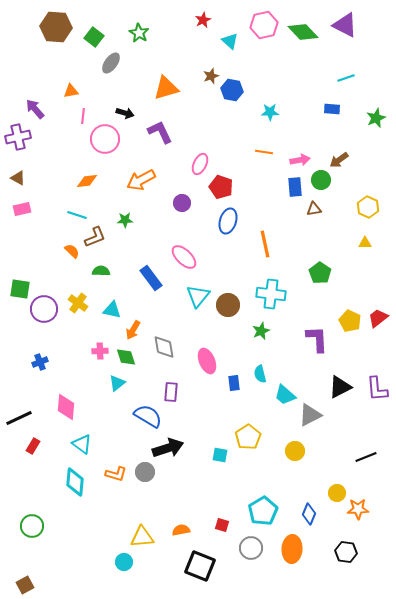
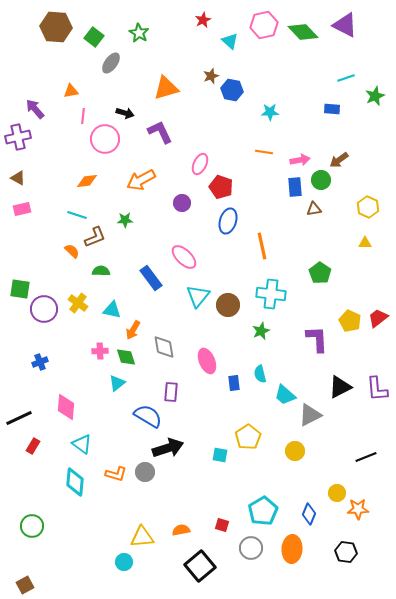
green star at (376, 118): moved 1 px left, 22 px up
orange line at (265, 244): moved 3 px left, 2 px down
black square at (200, 566): rotated 28 degrees clockwise
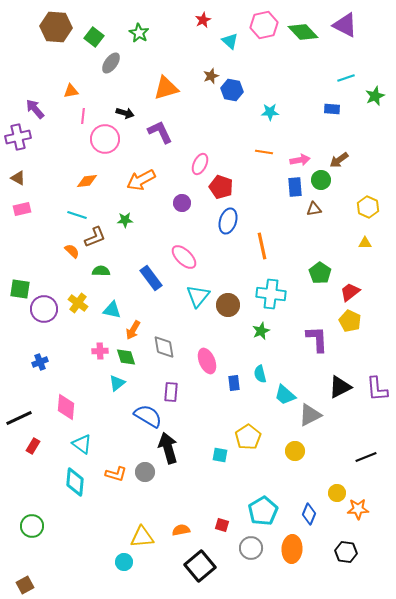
red trapezoid at (378, 318): moved 28 px left, 26 px up
black arrow at (168, 448): rotated 88 degrees counterclockwise
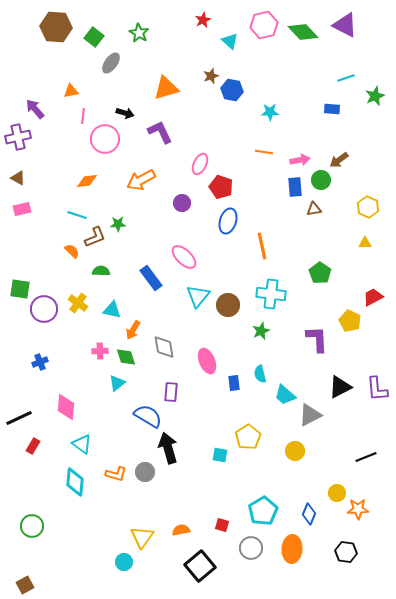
green star at (125, 220): moved 7 px left, 4 px down
red trapezoid at (350, 292): moved 23 px right, 5 px down; rotated 10 degrees clockwise
yellow triangle at (142, 537): rotated 50 degrees counterclockwise
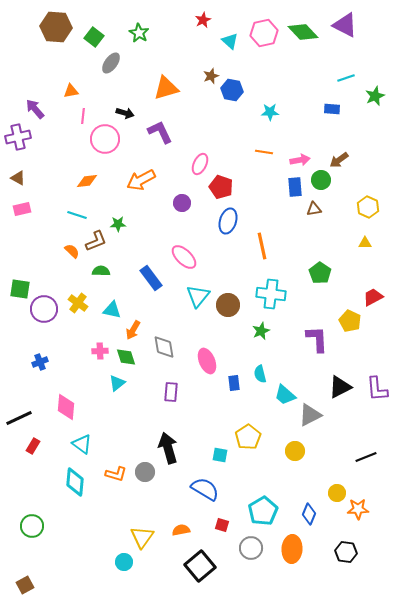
pink hexagon at (264, 25): moved 8 px down
brown L-shape at (95, 237): moved 1 px right, 4 px down
blue semicircle at (148, 416): moved 57 px right, 73 px down
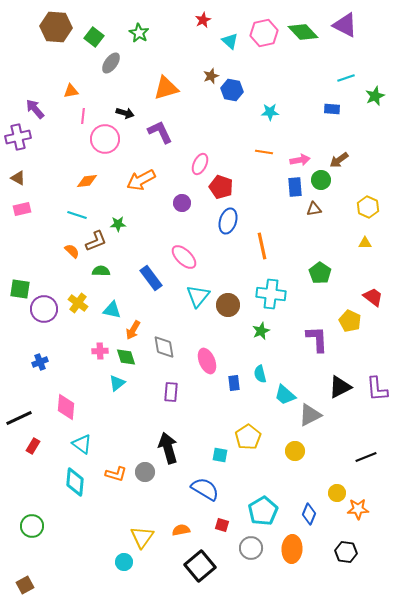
red trapezoid at (373, 297): rotated 65 degrees clockwise
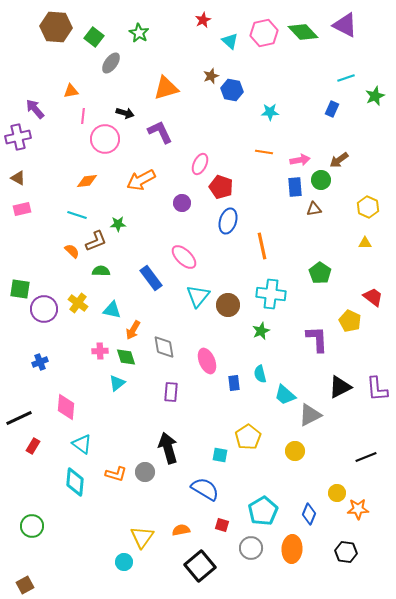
blue rectangle at (332, 109): rotated 70 degrees counterclockwise
